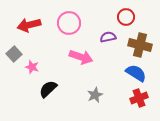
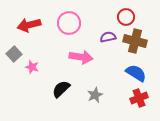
brown cross: moved 5 px left, 4 px up
pink arrow: rotated 10 degrees counterclockwise
black semicircle: moved 13 px right
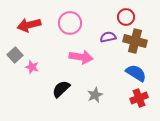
pink circle: moved 1 px right
gray square: moved 1 px right, 1 px down
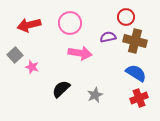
pink arrow: moved 1 px left, 4 px up
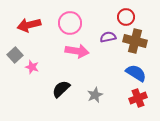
pink arrow: moved 3 px left, 2 px up
red cross: moved 1 px left
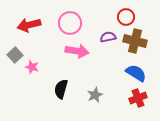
black semicircle: rotated 30 degrees counterclockwise
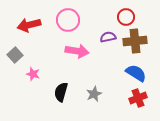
pink circle: moved 2 px left, 3 px up
brown cross: rotated 20 degrees counterclockwise
pink star: moved 1 px right, 7 px down
black semicircle: moved 3 px down
gray star: moved 1 px left, 1 px up
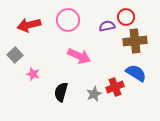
purple semicircle: moved 1 px left, 11 px up
pink arrow: moved 2 px right, 5 px down; rotated 15 degrees clockwise
red cross: moved 23 px left, 11 px up
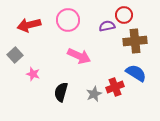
red circle: moved 2 px left, 2 px up
